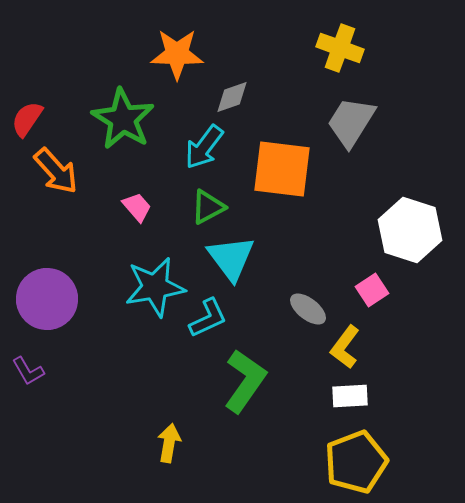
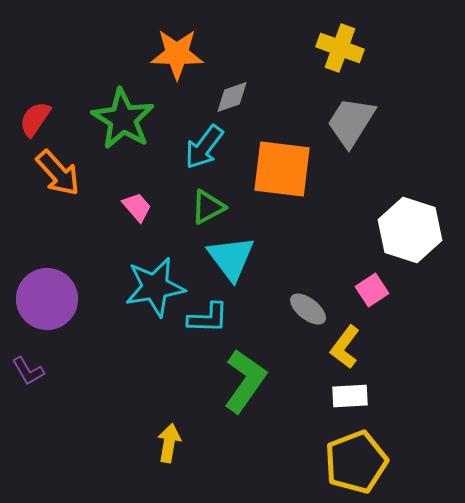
red semicircle: moved 8 px right
orange arrow: moved 2 px right, 2 px down
cyan L-shape: rotated 27 degrees clockwise
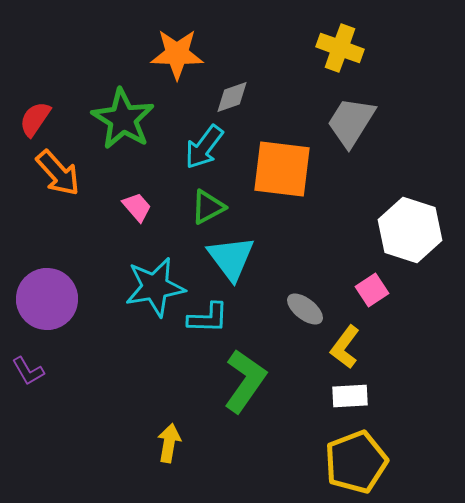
gray ellipse: moved 3 px left
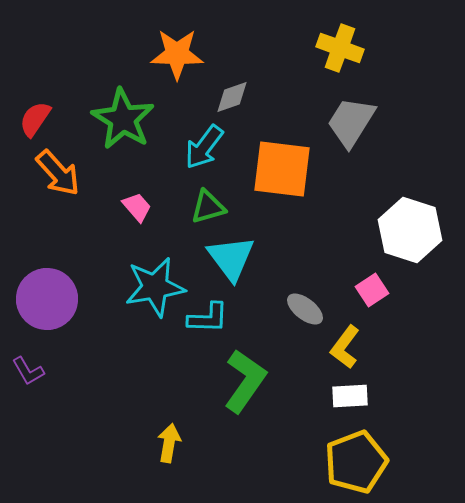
green triangle: rotated 12 degrees clockwise
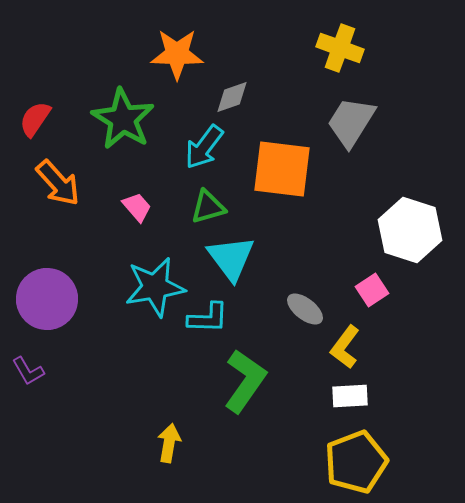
orange arrow: moved 10 px down
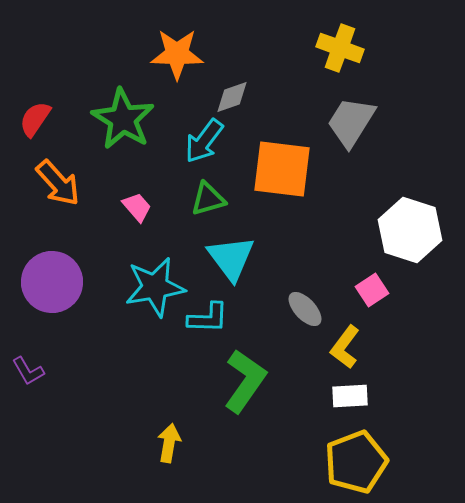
cyan arrow: moved 6 px up
green triangle: moved 8 px up
purple circle: moved 5 px right, 17 px up
gray ellipse: rotated 9 degrees clockwise
